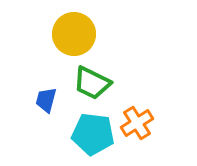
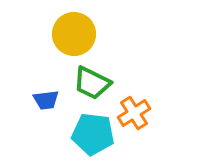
blue trapezoid: rotated 112 degrees counterclockwise
orange cross: moved 3 px left, 10 px up
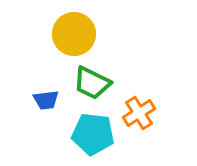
orange cross: moved 5 px right
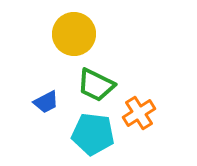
green trapezoid: moved 4 px right, 2 px down
blue trapezoid: moved 2 px down; rotated 20 degrees counterclockwise
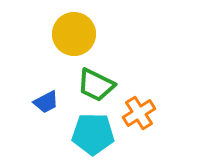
cyan pentagon: rotated 6 degrees counterclockwise
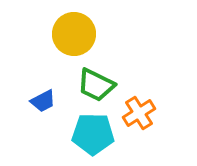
blue trapezoid: moved 3 px left, 1 px up
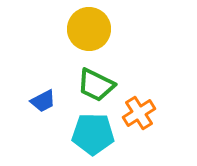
yellow circle: moved 15 px right, 5 px up
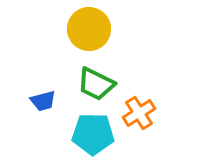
green trapezoid: moved 1 px up
blue trapezoid: rotated 12 degrees clockwise
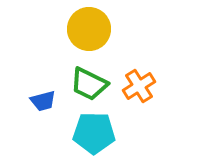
green trapezoid: moved 7 px left
orange cross: moved 27 px up
cyan pentagon: moved 1 px right, 1 px up
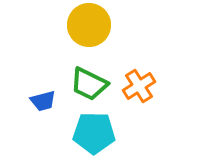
yellow circle: moved 4 px up
